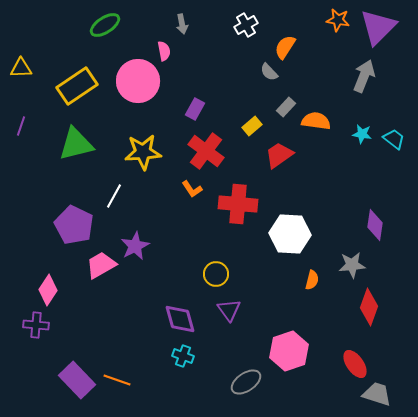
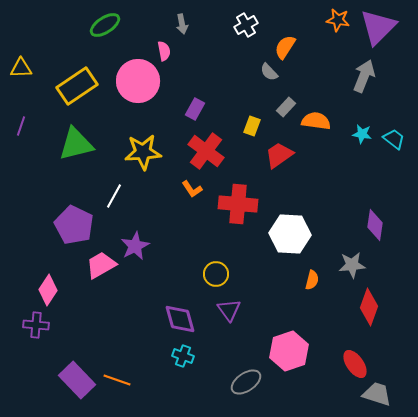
yellow rectangle at (252, 126): rotated 30 degrees counterclockwise
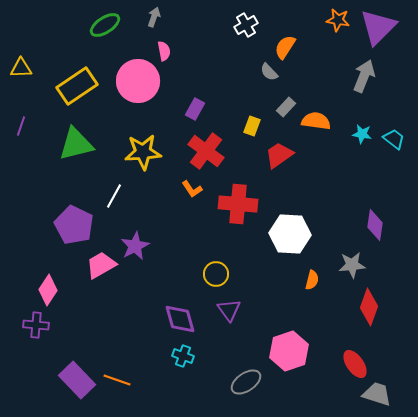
gray arrow at (182, 24): moved 28 px left, 7 px up; rotated 150 degrees counterclockwise
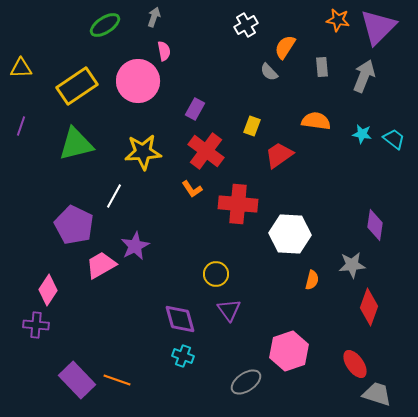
gray rectangle at (286, 107): moved 36 px right, 40 px up; rotated 48 degrees counterclockwise
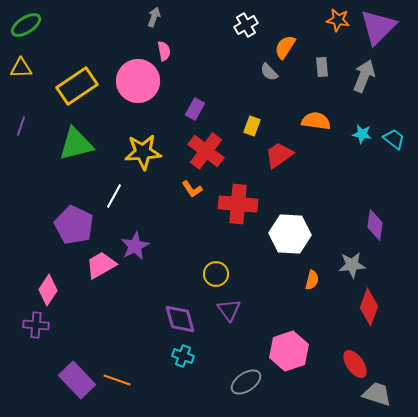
green ellipse at (105, 25): moved 79 px left
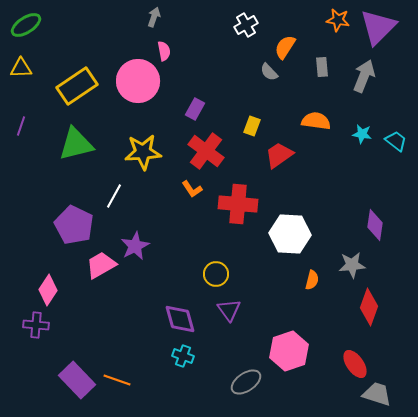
cyan trapezoid at (394, 139): moved 2 px right, 2 px down
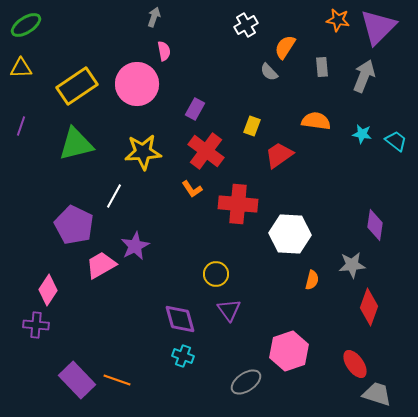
pink circle at (138, 81): moved 1 px left, 3 px down
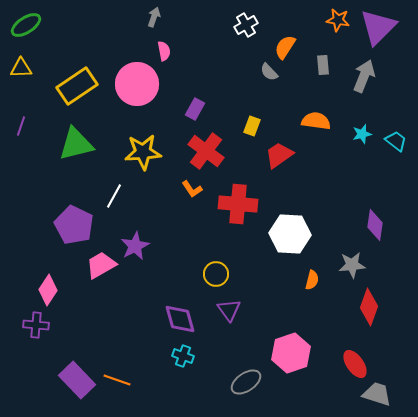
gray rectangle at (322, 67): moved 1 px right, 2 px up
cyan star at (362, 134): rotated 24 degrees counterclockwise
pink hexagon at (289, 351): moved 2 px right, 2 px down
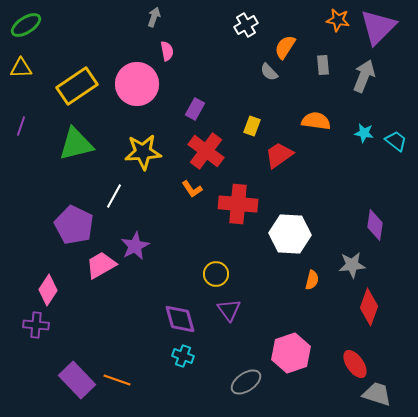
pink semicircle at (164, 51): moved 3 px right
cyan star at (362, 134): moved 2 px right, 1 px up; rotated 24 degrees clockwise
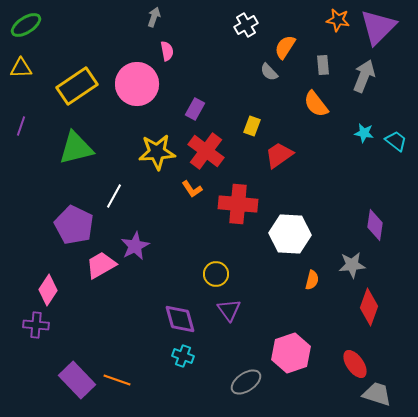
orange semicircle at (316, 121): moved 17 px up; rotated 136 degrees counterclockwise
green triangle at (76, 144): moved 4 px down
yellow star at (143, 152): moved 14 px right
